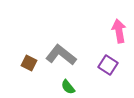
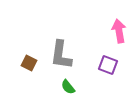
gray L-shape: rotated 120 degrees counterclockwise
purple square: rotated 12 degrees counterclockwise
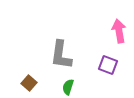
brown square: moved 20 px down; rotated 14 degrees clockwise
green semicircle: rotated 56 degrees clockwise
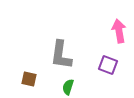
brown square: moved 4 px up; rotated 28 degrees counterclockwise
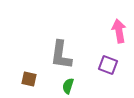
green semicircle: moved 1 px up
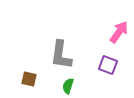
pink arrow: moved 1 px down; rotated 45 degrees clockwise
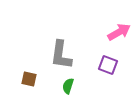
pink arrow: rotated 25 degrees clockwise
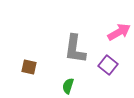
gray L-shape: moved 14 px right, 6 px up
purple square: rotated 18 degrees clockwise
brown square: moved 12 px up
